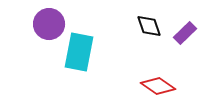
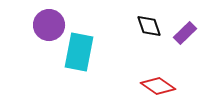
purple circle: moved 1 px down
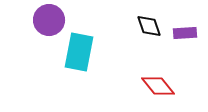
purple circle: moved 5 px up
purple rectangle: rotated 40 degrees clockwise
red diamond: rotated 16 degrees clockwise
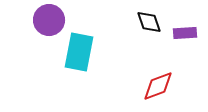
black diamond: moved 4 px up
red diamond: rotated 72 degrees counterclockwise
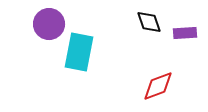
purple circle: moved 4 px down
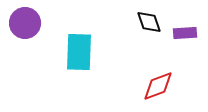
purple circle: moved 24 px left, 1 px up
cyan rectangle: rotated 9 degrees counterclockwise
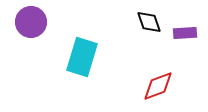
purple circle: moved 6 px right, 1 px up
cyan rectangle: moved 3 px right, 5 px down; rotated 15 degrees clockwise
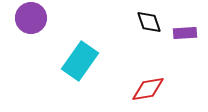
purple circle: moved 4 px up
cyan rectangle: moved 2 px left, 4 px down; rotated 18 degrees clockwise
red diamond: moved 10 px left, 3 px down; rotated 12 degrees clockwise
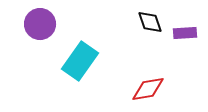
purple circle: moved 9 px right, 6 px down
black diamond: moved 1 px right
